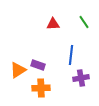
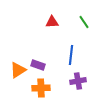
red triangle: moved 1 px left, 2 px up
purple cross: moved 3 px left, 3 px down
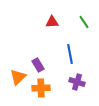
blue line: moved 1 px left, 1 px up; rotated 18 degrees counterclockwise
purple rectangle: rotated 40 degrees clockwise
orange triangle: moved 7 px down; rotated 12 degrees counterclockwise
purple cross: moved 1 px left, 1 px down; rotated 28 degrees clockwise
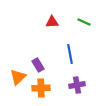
green line: rotated 32 degrees counterclockwise
purple cross: moved 3 px down; rotated 28 degrees counterclockwise
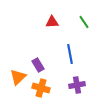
green line: rotated 32 degrees clockwise
orange cross: rotated 18 degrees clockwise
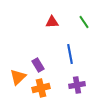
orange cross: rotated 30 degrees counterclockwise
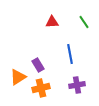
orange triangle: rotated 12 degrees clockwise
